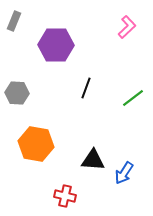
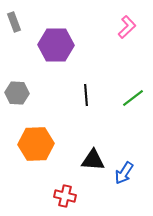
gray rectangle: moved 1 px down; rotated 42 degrees counterclockwise
black line: moved 7 px down; rotated 25 degrees counterclockwise
orange hexagon: rotated 12 degrees counterclockwise
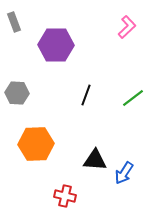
black line: rotated 25 degrees clockwise
black triangle: moved 2 px right
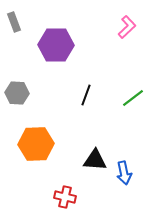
blue arrow: rotated 45 degrees counterclockwise
red cross: moved 1 px down
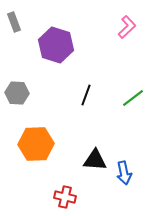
purple hexagon: rotated 16 degrees clockwise
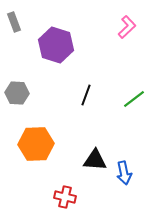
green line: moved 1 px right, 1 px down
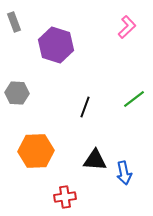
black line: moved 1 px left, 12 px down
orange hexagon: moved 7 px down
red cross: rotated 20 degrees counterclockwise
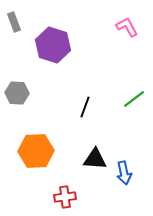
pink L-shape: rotated 75 degrees counterclockwise
purple hexagon: moved 3 px left
black triangle: moved 1 px up
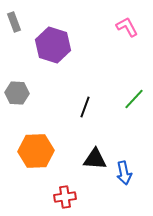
green line: rotated 10 degrees counterclockwise
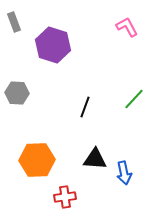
orange hexagon: moved 1 px right, 9 px down
